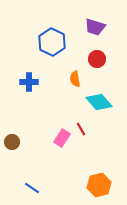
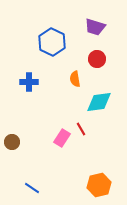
cyan diamond: rotated 56 degrees counterclockwise
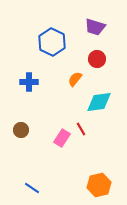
orange semicircle: rotated 49 degrees clockwise
brown circle: moved 9 px right, 12 px up
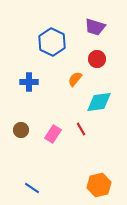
pink rectangle: moved 9 px left, 4 px up
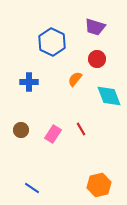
cyan diamond: moved 10 px right, 6 px up; rotated 76 degrees clockwise
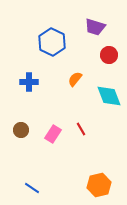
red circle: moved 12 px right, 4 px up
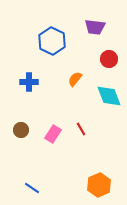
purple trapezoid: rotated 10 degrees counterclockwise
blue hexagon: moved 1 px up
red circle: moved 4 px down
orange hexagon: rotated 10 degrees counterclockwise
